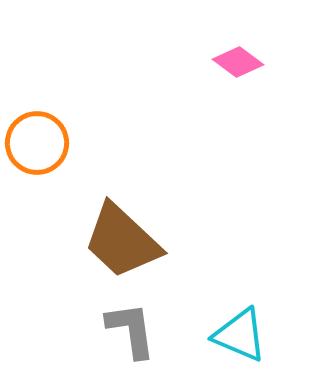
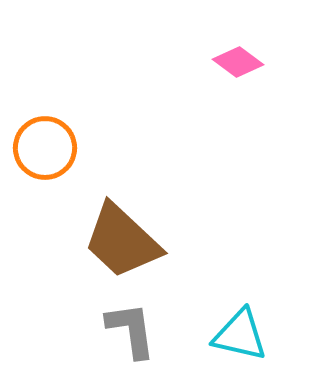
orange circle: moved 8 px right, 5 px down
cyan triangle: rotated 10 degrees counterclockwise
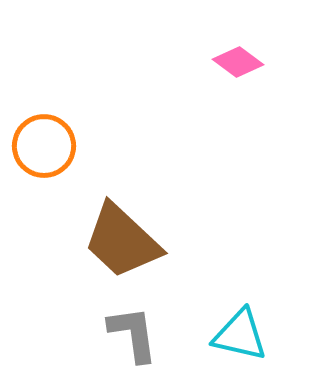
orange circle: moved 1 px left, 2 px up
gray L-shape: moved 2 px right, 4 px down
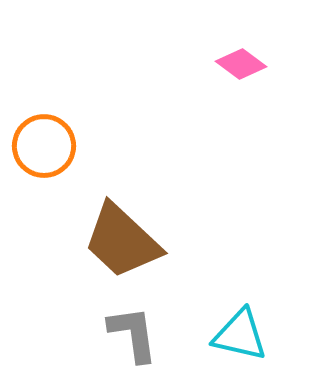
pink diamond: moved 3 px right, 2 px down
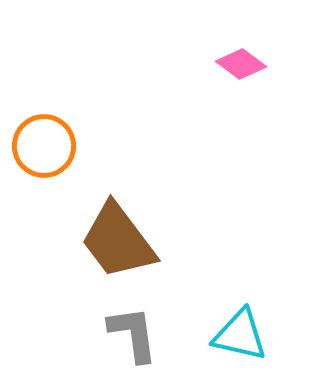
brown trapezoid: moved 4 px left; rotated 10 degrees clockwise
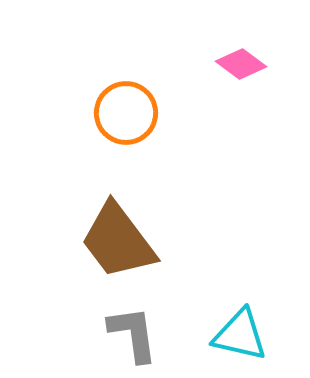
orange circle: moved 82 px right, 33 px up
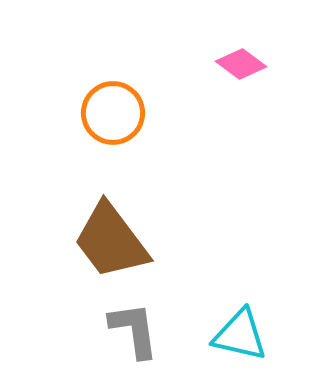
orange circle: moved 13 px left
brown trapezoid: moved 7 px left
gray L-shape: moved 1 px right, 4 px up
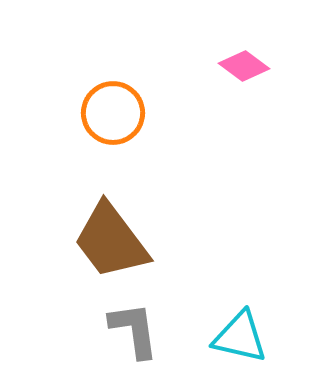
pink diamond: moved 3 px right, 2 px down
cyan triangle: moved 2 px down
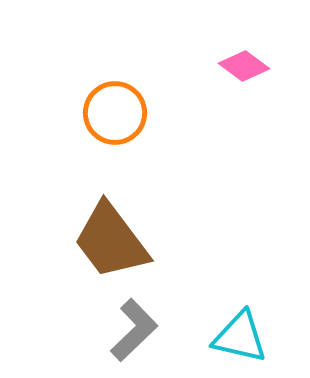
orange circle: moved 2 px right
gray L-shape: rotated 54 degrees clockwise
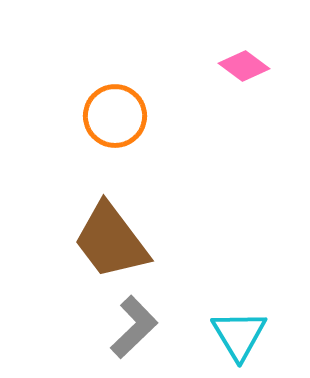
orange circle: moved 3 px down
gray L-shape: moved 3 px up
cyan triangle: moved 1 px left, 2 px up; rotated 46 degrees clockwise
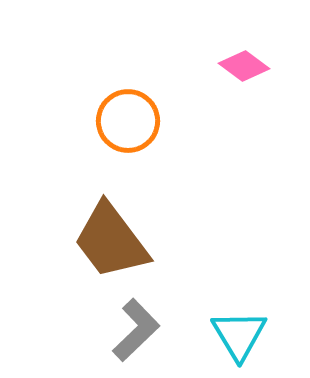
orange circle: moved 13 px right, 5 px down
gray L-shape: moved 2 px right, 3 px down
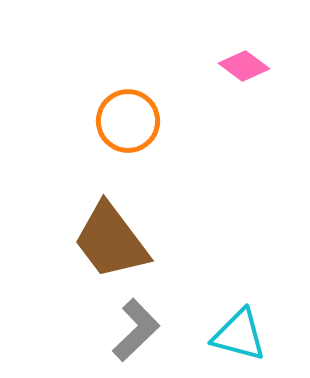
cyan triangle: rotated 44 degrees counterclockwise
